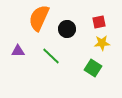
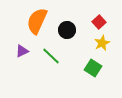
orange semicircle: moved 2 px left, 3 px down
red square: rotated 32 degrees counterclockwise
black circle: moved 1 px down
yellow star: rotated 21 degrees counterclockwise
purple triangle: moved 4 px right; rotated 24 degrees counterclockwise
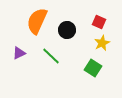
red square: rotated 24 degrees counterclockwise
purple triangle: moved 3 px left, 2 px down
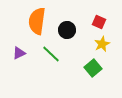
orange semicircle: rotated 16 degrees counterclockwise
yellow star: moved 1 px down
green line: moved 2 px up
green square: rotated 18 degrees clockwise
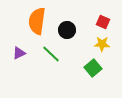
red square: moved 4 px right
yellow star: rotated 28 degrees clockwise
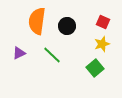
black circle: moved 4 px up
yellow star: rotated 21 degrees counterclockwise
green line: moved 1 px right, 1 px down
green square: moved 2 px right
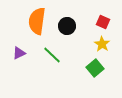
yellow star: rotated 21 degrees counterclockwise
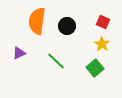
green line: moved 4 px right, 6 px down
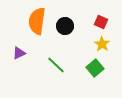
red square: moved 2 px left
black circle: moved 2 px left
green line: moved 4 px down
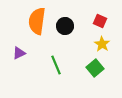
red square: moved 1 px left, 1 px up
green line: rotated 24 degrees clockwise
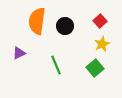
red square: rotated 24 degrees clockwise
yellow star: rotated 14 degrees clockwise
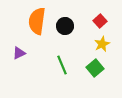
green line: moved 6 px right
